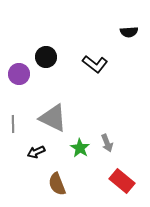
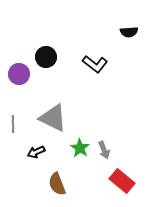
gray arrow: moved 3 px left, 7 px down
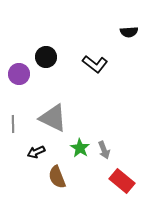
brown semicircle: moved 7 px up
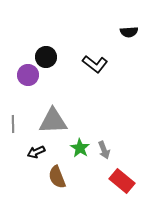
purple circle: moved 9 px right, 1 px down
gray triangle: moved 3 px down; rotated 28 degrees counterclockwise
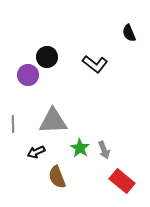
black semicircle: moved 1 px down; rotated 72 degrees clockwise
black circle: moved 1 px right
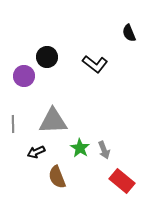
purple circle: moved 4 px left, 1 px down
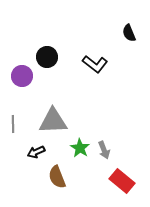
purple circle: moved 2 px left
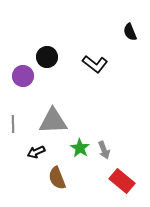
black semicircle: moved 1 px right, 1 px up
purple circle: moved 1 px right
brown semicircle: moved 1 px down
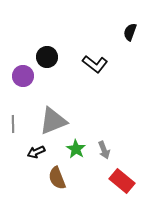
black semicircle: rotated 42 degrees clockwise
gray triangle: rotated 20 degrees counterclockwise
green star: moved 4 px left, 1 px down
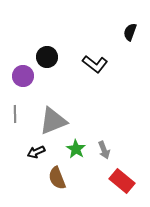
gray line: moved 2 px right, 10 px up
